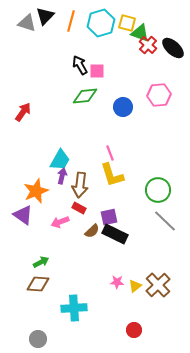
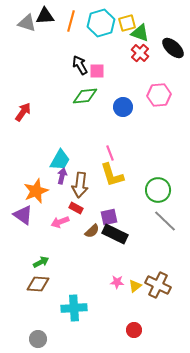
black triangle: rotated 42 degrees clockwise
yellow square: rotated 30 degrees counterclockwise
red cross: moved 8 px left, 8 px down
red rectangle: moved 3 px left
brown cross: rotated 20 degrees counterclockwise
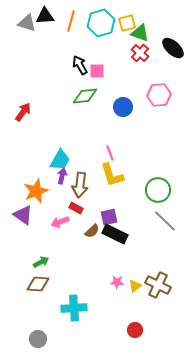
red circle: moved 1 px right
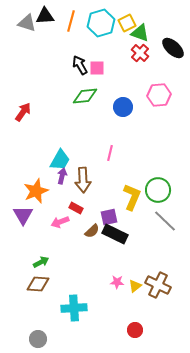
yellow square: rotated 12 degrees counterclockwise
pink square: moved 3 px up
pink line: rotated 35 degrees clockwise
yellow L-shape: moved 20 px right, 22 px down; rotated 140 degrees counterclockwise
brown arrow: moved 3 px right, 5 px up; rotated 10 degrees counterclockwise
purple triangle: rotated 25 degrees clockwise
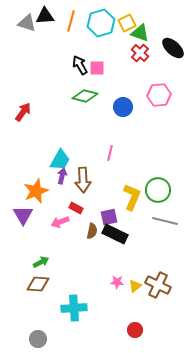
green diamond: rotated 20 degrees clockwise
gray line: rotated 30 degrees counterclockwise
brown semicircle: rotated 35 degrees counterclockwise
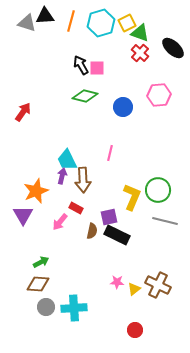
black arrow: moved 1 px right
cyan trapezoid: moved 7 px right; rotated 125 degrees clockwise
pink arrow: rotated 30 degrees counterclockwise
black rectangle: moved 2 px right, 1 px down
yellow triangle: moved 1 px left, 3 px down
gray circle: moved 8 px right, 32 px up
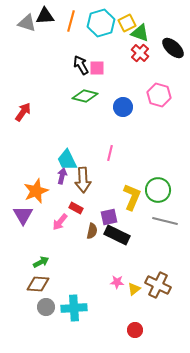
pink hexagon: rotated 20 degrees clockwise
